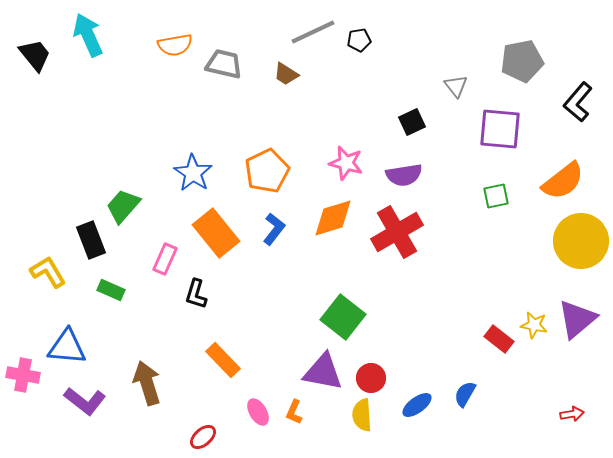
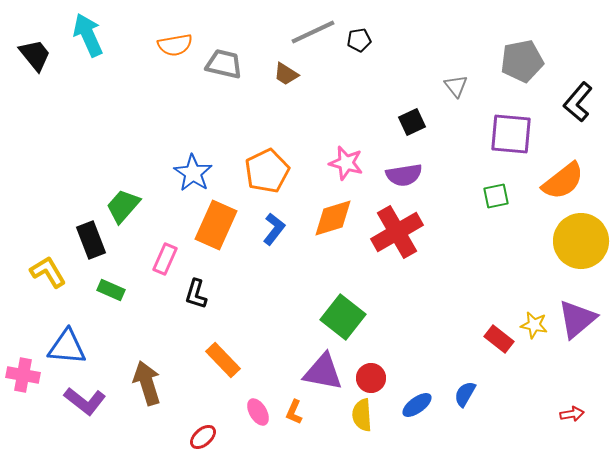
purple square at (500, 129): moved 11 px right, 5 px down
orange rectangle at (216, 233): moved 8 px up; rotated 63 degrees clockwise
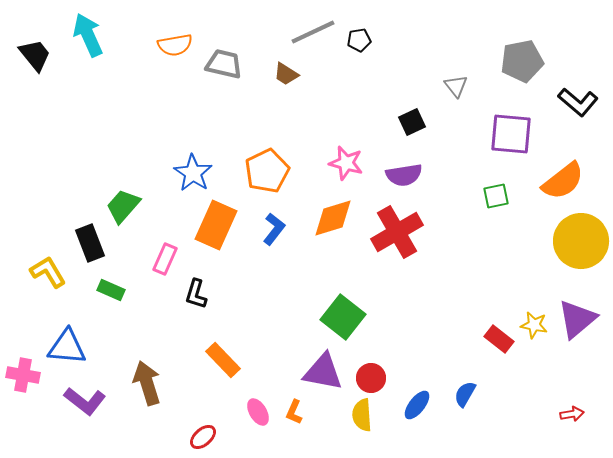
black L-shape at (578, 102): rotated 90 degrees counterclockwise
black rectangle at (91, 240): moved 1 px left, 3 px down
blue ellipse at (417, 405): rotated 16 degrees counterclockwise
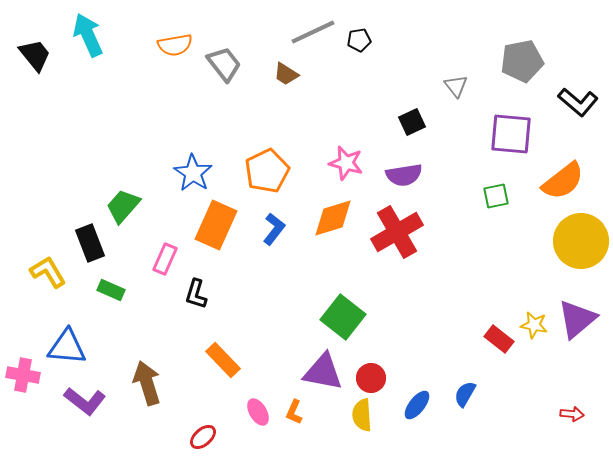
gray trapezoid at (224, 64): rotated 39 degrees clockwise
red arrow at (572, 414): rotated 15 degrees clockwise
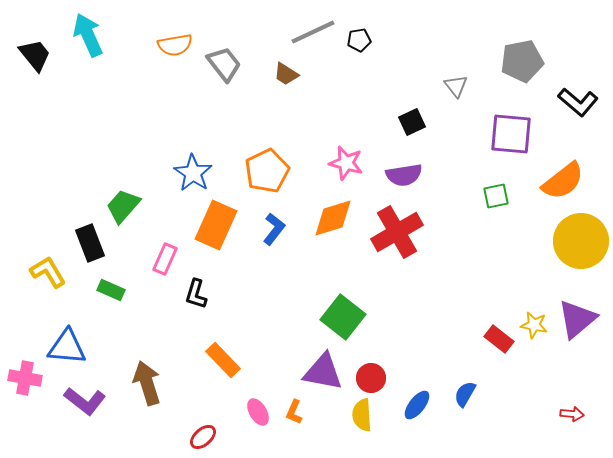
pink cross at (23, 375): moved 2 px right, 3 px down
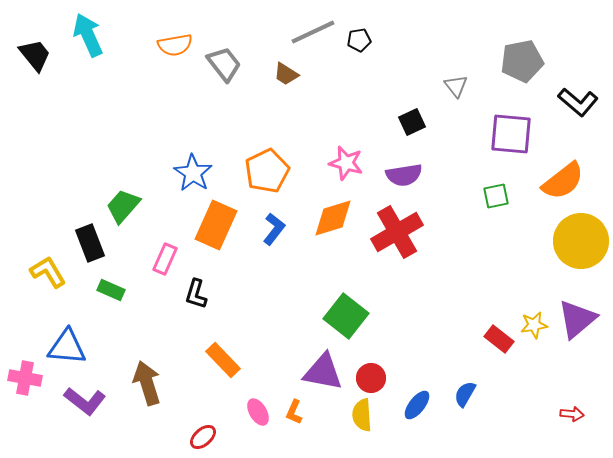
green square at (343, 317): moved 3 px right, 1 px up
yellow star at (534, 325): rotated 20 degrees counterclockwise
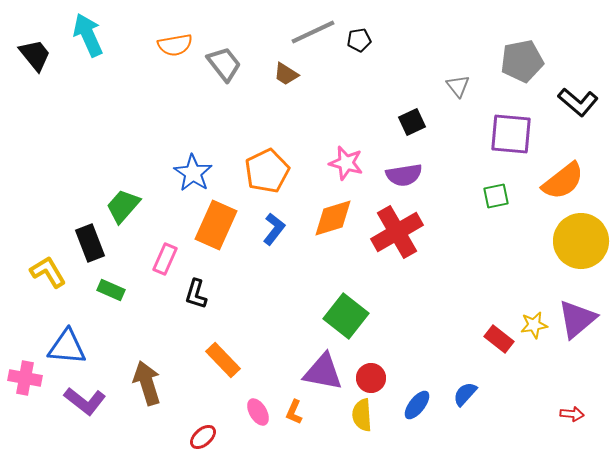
gray triangle at (456, 86): moved 2 px right
blue semicircle at (465, 394): rotated 12 degrees clockwise
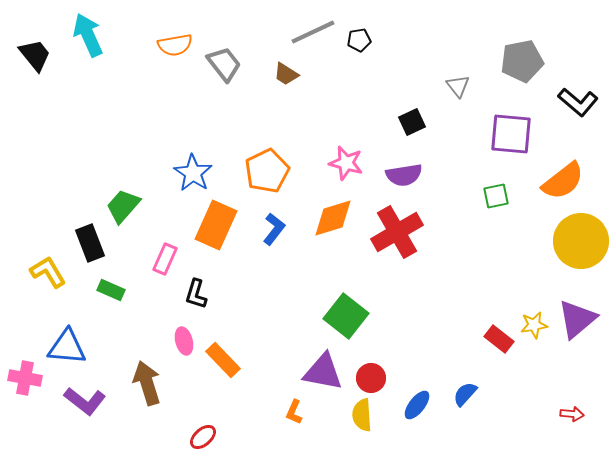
pink ellipse at (258, 412): moved 74 px left, 71 px up; rotated 16 degrees clockwise
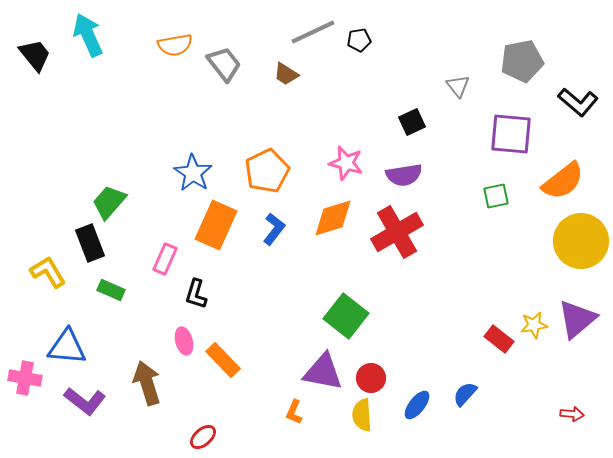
green trapezoid at (123, 206): moved 14 px left, 4 px up
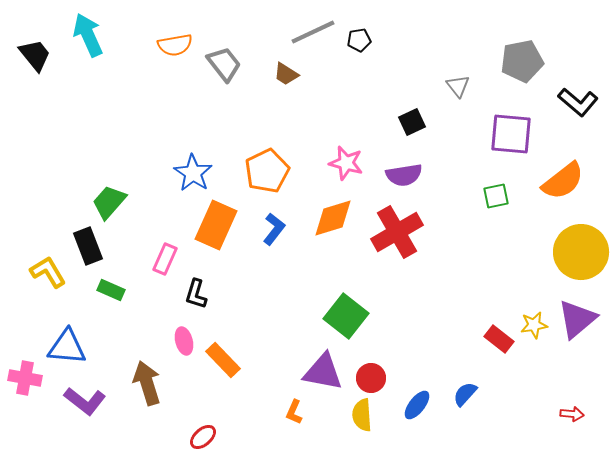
yellow circle at (581, 241): moved 11 px down
black rectangle at (90, 243): moved 2 px left, 3 px down
